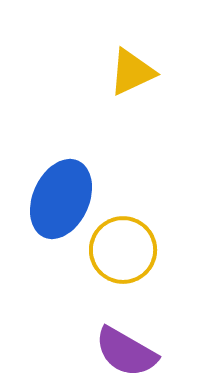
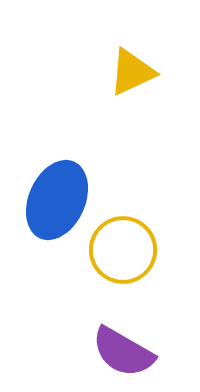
blue ellipse: moved 4 px left, 1 px down
purple semicircle: moved 3 px left
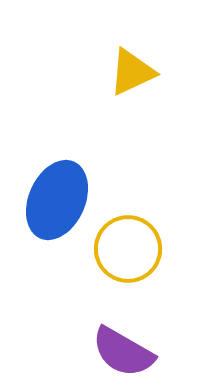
yellow circle: moved 5 px right, 1 px up
